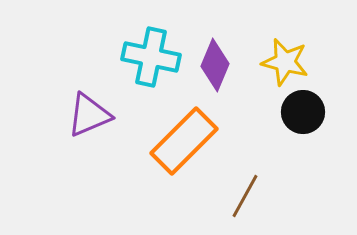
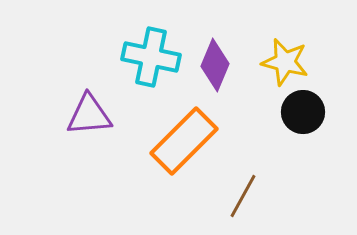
purple triangle: rotated 18 degrees clockwise
brown line: moved 2 px left
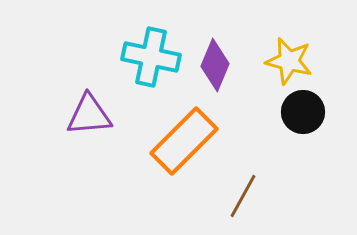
yellow star: moved 4 px right, 1 px up
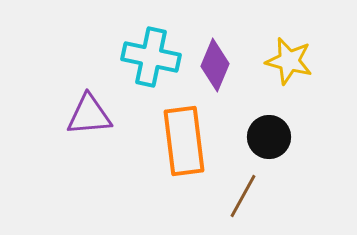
black circle: moved 34 px left, 25 px down
orange rectangle: rotated 52 degrees counterclockwise
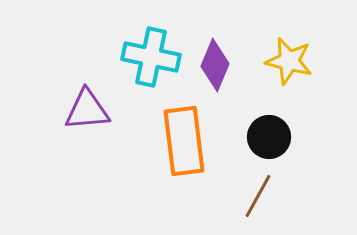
purple triangle: moved 2 px left, 5 px up
brown line: moved 15 px right
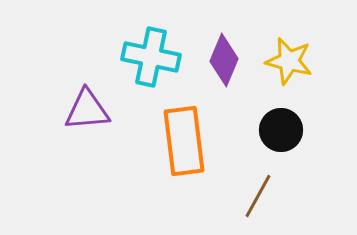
purple diamond: moved 9 px right, 5 px up
black circle: moved 12 px right, 7 px up
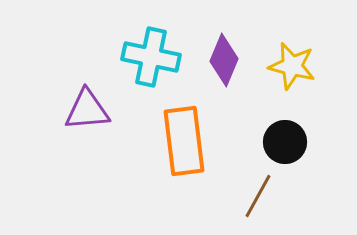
yellow star: moved 3 px right, 5 px down
black circle: moved 4 px right, 12 px down
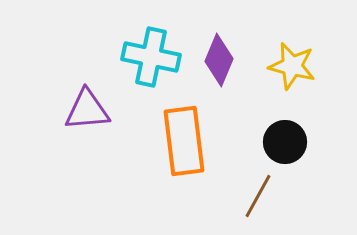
purple diamond: moved 5 px left
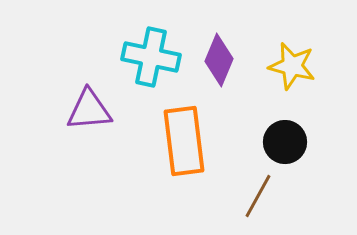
purple triangle: moved 2 px right
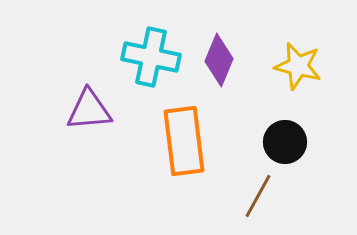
yellow star: moved 6 px right
